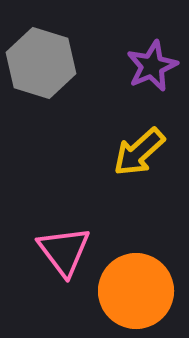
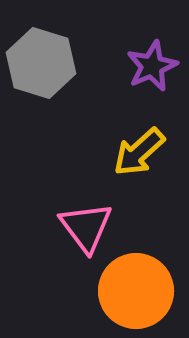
pink triangle: moved 22 px right, 24 px up
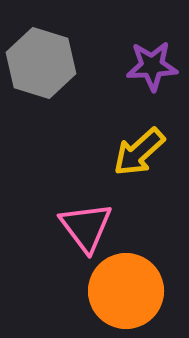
purple star: rotated 21 degrees clockwise
orange circle: moved 10 px left
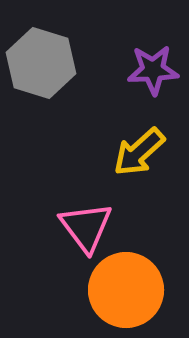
purple star: moved 1 px right, 4 px down
orange circle: moved 1 px up
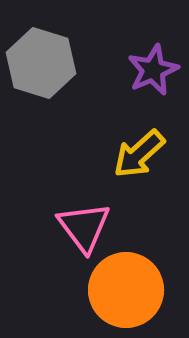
purple star: rotated 21 degrees counterclockwise
yellow arrow: moved 2 px down
pink triangle: moved 2 px left
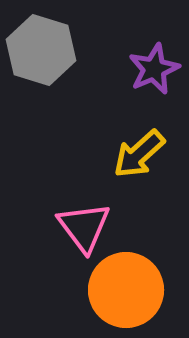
gray hexagon: moved 13 px up
purple star: moved 1 px right, 1 px up
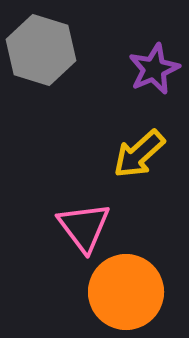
orange circle: moved 2 px down
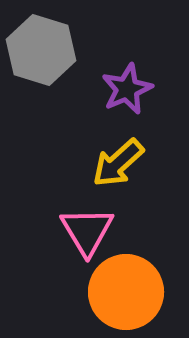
purple star: moved 27 px left, 20 px down
yellow arrow: moved 21 px left, 9 px down
pink triangle: moved 3 px right, 4 px down; rotated 6 degrees clockwise
